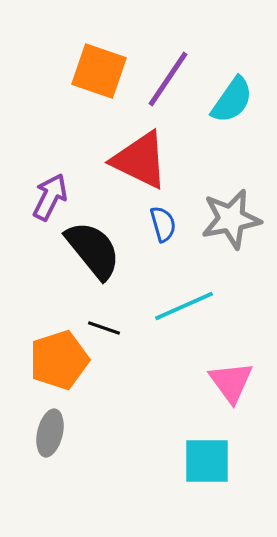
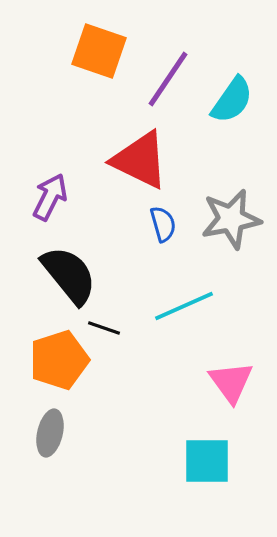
orange square: moved 20 px up
black semicircle: moved 24 px left, 25 px down
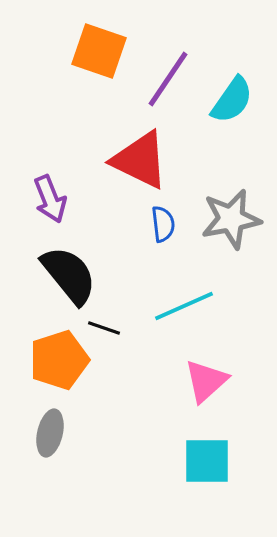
purple arrow: moved 2 px down; rotated 132 degrees clockwise
blue semicircle: rotated 9 degrees clockwise
pink triangle: moved 25 px left, 1 px up; rotated 24 degrees clockwise
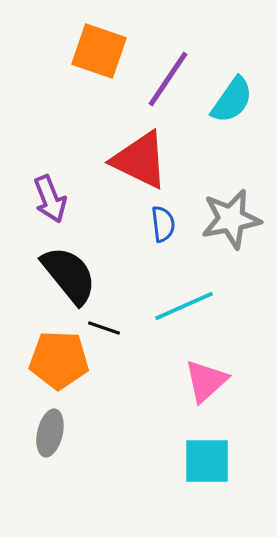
orange pentagon: rotated 20 degrees clockwise
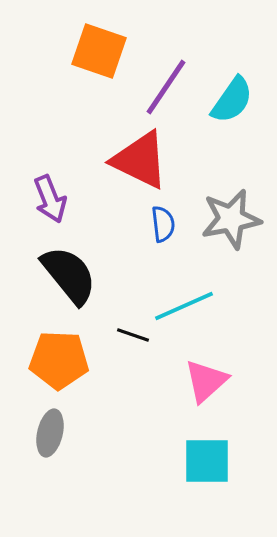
purple line: moved 2 px left, 8 px down
black line: moved 29 px right, 7 px down
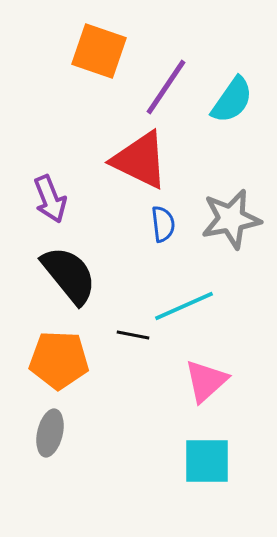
black line: rotated 8 degrees counterclockwise
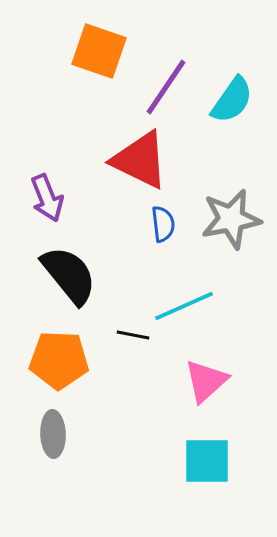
purple arrow: moved 3 px left, 1 px up
gray ellipse: moved 3 px right, 1 px down; rotated 15 degrees counterclockwise
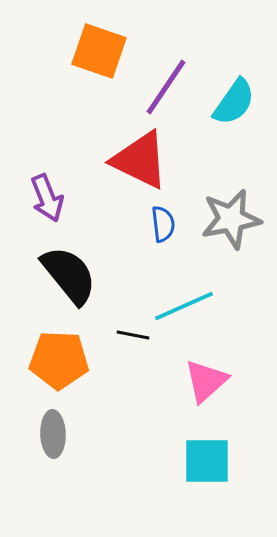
cyan semicircle: moved 2 px right, 2 px down
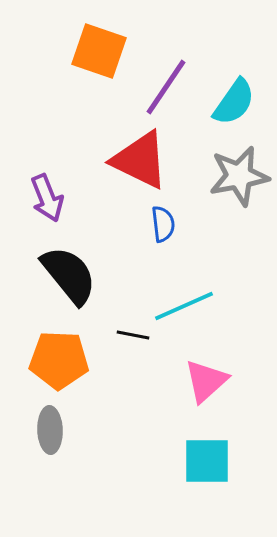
gray star: moved 8 px right, 43 px up
gray ellipse: moved 3 px left, 4 px up
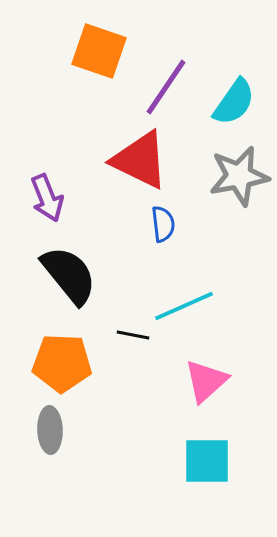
orange pentagon: moved 3 px right, 3 px down
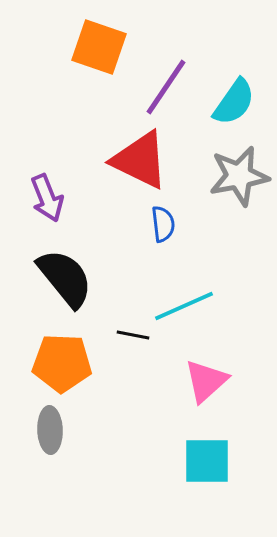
orange square: moved 4 px up
black semicircle: moved 4 px left, 3 px down
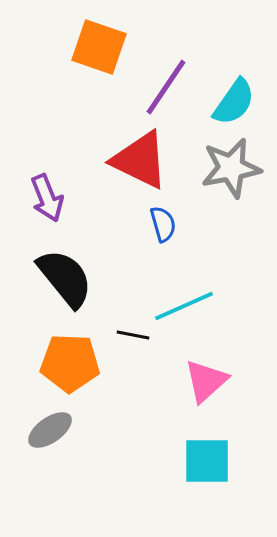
gray star: moved 8 px left, 8 px up
blue semicircle: rotated 9 degrees counterclockwise
orange pentagon: moved 8 px right
gray ellipse: rotated 57 degrees clockwise
